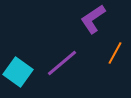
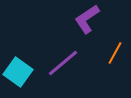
purple L-shape: moved 6 px left
purple line: moved 1 px right
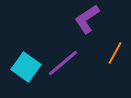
cyan square: moved 8 px right, 5 px up
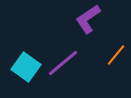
purple L-shape: moved 1 px right
orange line: moved 1 px right, 2 px down; rotated 10 degrees clockwise
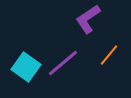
orange line: moved 7 px left
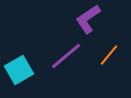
purple line: moved 3 px right, 7 px up
cyan square: moved 7 px left, 3 px down; rotated 24 degrees clockwise
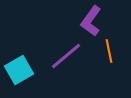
purple L-shape: moved 3 px right, 2 px down; rotated 20 degrees counterclockwise
orange line: moved 4 px up; rotated 50 degrees counterclockwise
